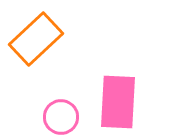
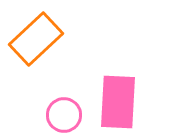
pink circle: moved 3 px right, 2 px up
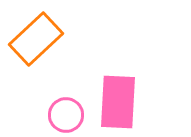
pink circle: moved 2 px right
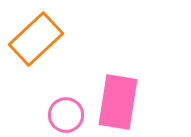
pink rectangle: rotated 6 degrees clockwise
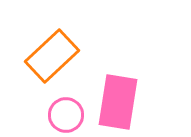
orange rectangle: moved 16 px right, 17 px down
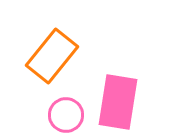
orange rectangle: rotated 8 degrees counterclockwise
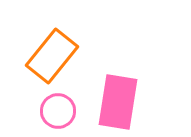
pink circle: moved 8 px left, 4 px up
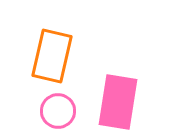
orange rectangle: rotated 26 degrees counterclockwise
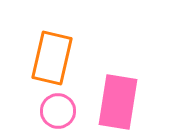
orange rectangle: moved 2 px down
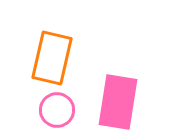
pink circle: moved 1 px left, 1 px up
